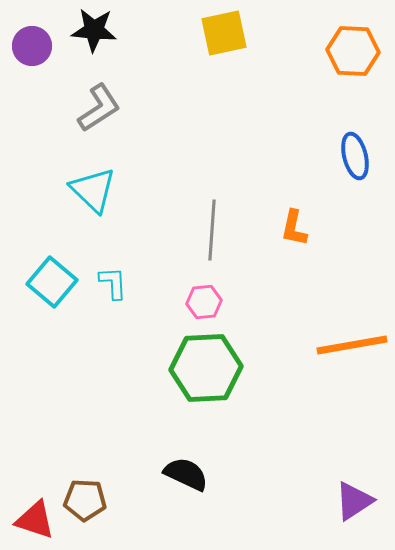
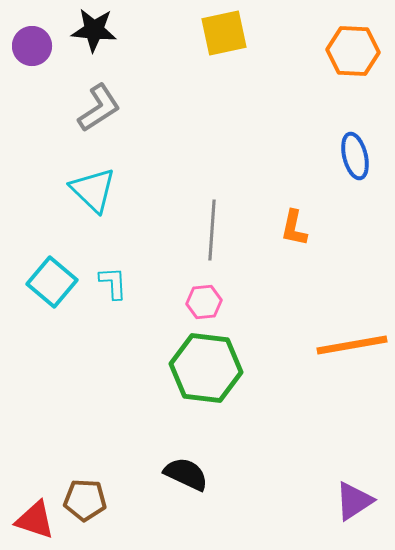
green hexagon: rotated 10 degrees clockwise
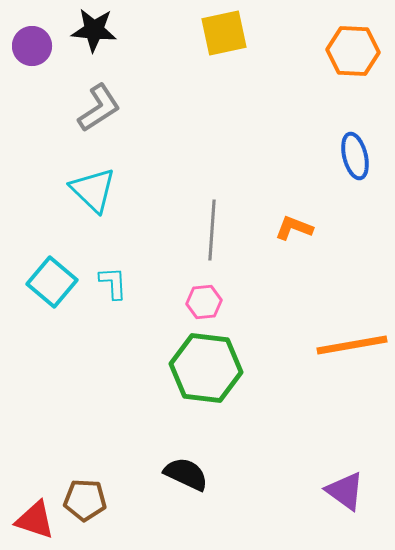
orange L-shape: rotated 99 degrees clockwise
purple triangle: moved 9 px left, 10 px up; rotated 51 degrees counterclockwise
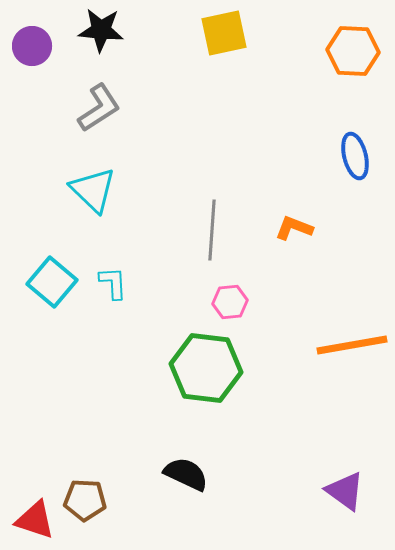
black star: moved 7 px right
pink hexagon: moved 26 px right
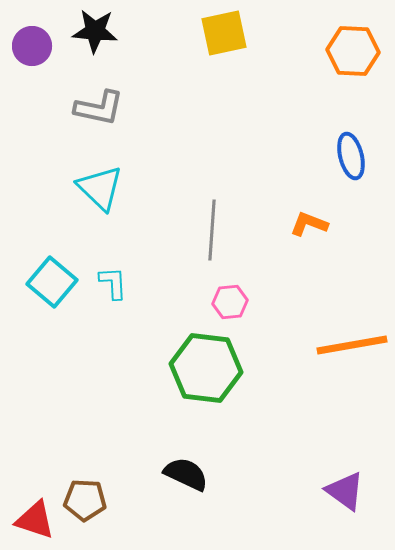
black star: moved 6 px left, 1 px down
gray L-shape: rotated 45 degrees clockwise
blue ellipse: moved 4 px left
cyan triangle: moved 7 px right, 2 px up
orange L-shape: moved 15 px right, 4 px up
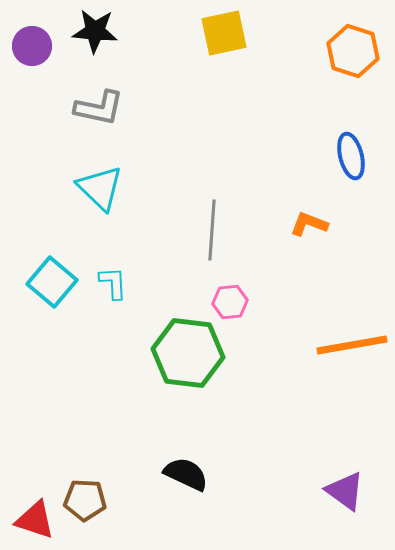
orange hexagon: rotated 15 degrees clockwise
green hexagon: moved 18 px left, 15 px up
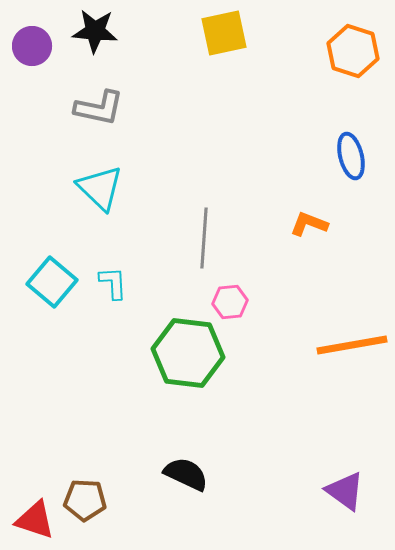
gray line: moved 8 px left, 8 px down
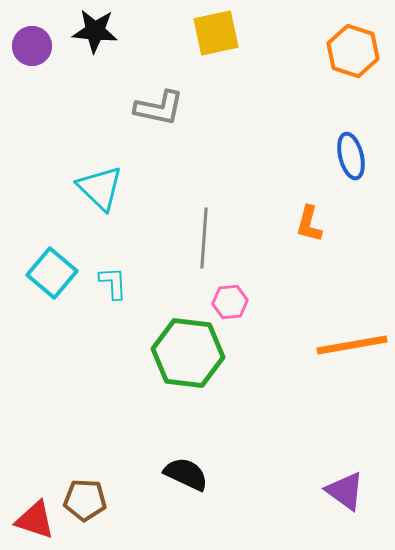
yellow square: moved 8 px left
gray L-shape: moved 60 px right
orange L-shape: rotated 96 degrees counterclockwise
cyan square: moved 9 px up
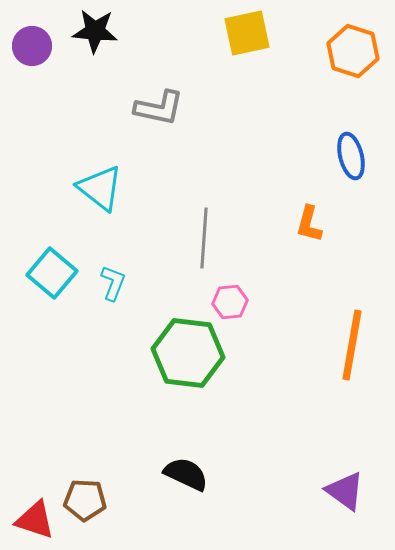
yellow square: moved 31 px right
cyan triangle: rotated 6 degrees counterclockwise
cyan L-shape: rotated 24 degrees clockwise
orange line: rotated 70 degrees counterclockwise
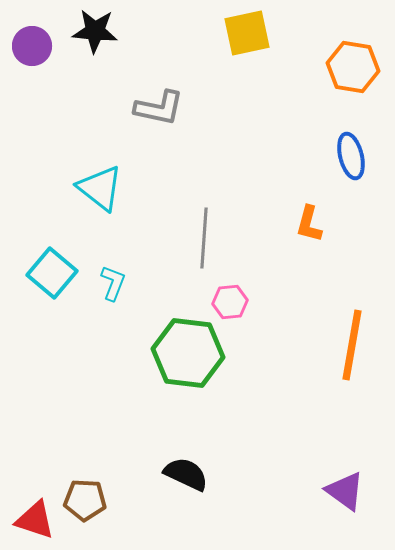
orange hexagon: moved 16 px down; rotated 9 degrees counterclockwise
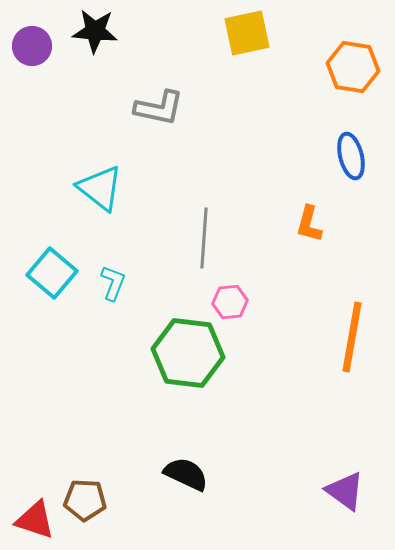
orange line: moved 8 px up
